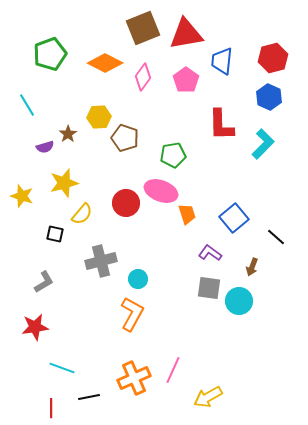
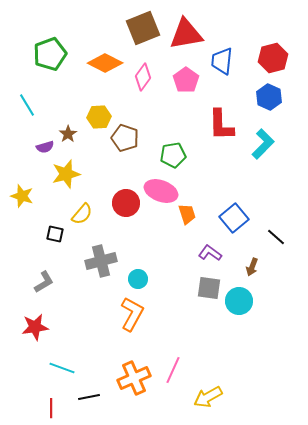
yellow star at (64, 183): moved 2 px right, 9 px up
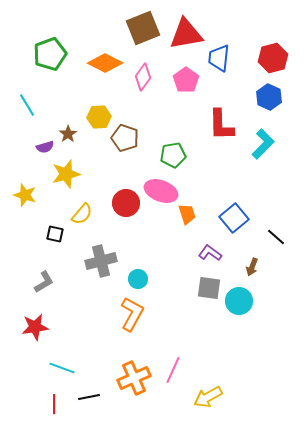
blue trapezoid at (222, 61): moved 3 px left, 3 px up
yellow star at (22, 196): moved 3 px right, 1 px up
red line at (51, 408): moved 3 px right, 4 px up
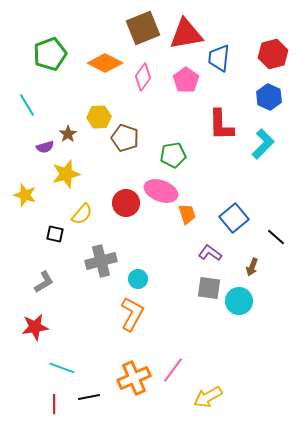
red hexagon at (273, 58): moved 4 px up
pink line at (173, 370): rotated 12 degrees clockwise
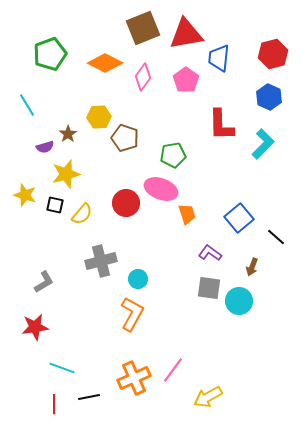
pink ellipse at (161, 191): moved 2 px up
blue square at (234, 218): moved 5 px right
black square at (55, 234): moved 29 px up
